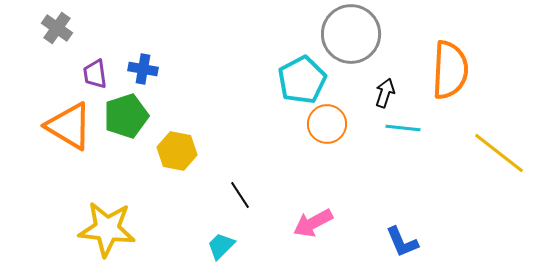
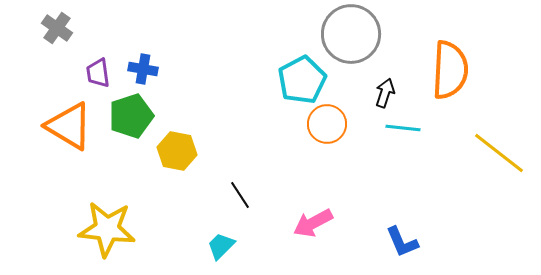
purple trapezoid: moved 3 px right, 1 px up
green pentagon: moved 5 px right
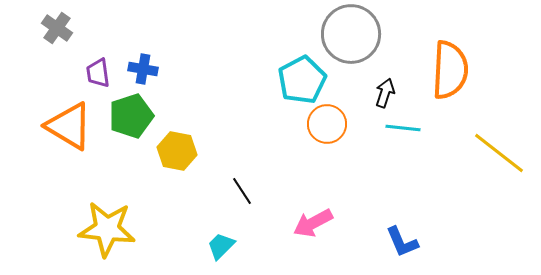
black line: moved 2 px right, 4 px up
